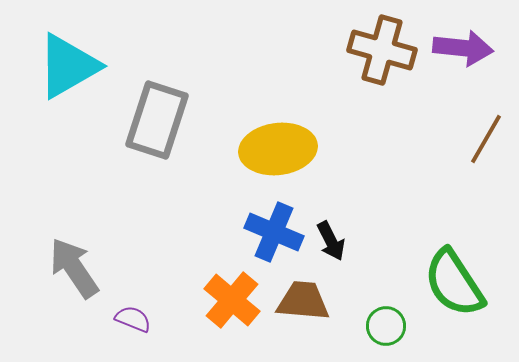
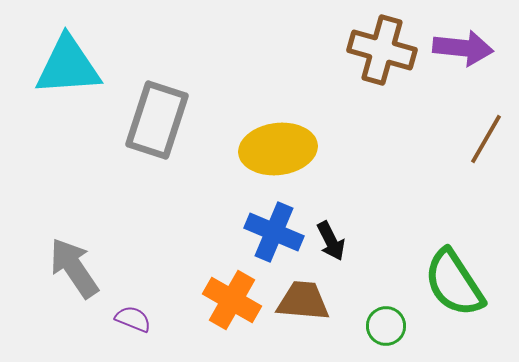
cyan triangle: rotated 26 degrees clockwise
orange cross: rotated 10 degrees counterclockwise
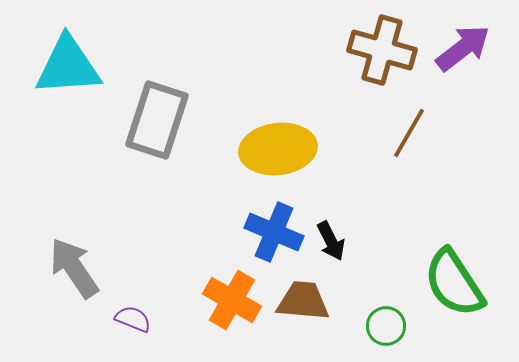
purple arrow: rotated 44 degrees counterclockwise
brown line: moved 77 px left, 6 px up
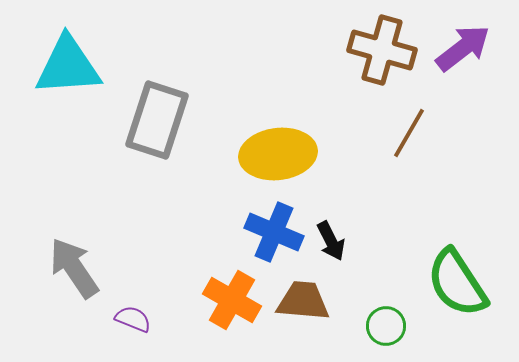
yellow ellipse: moved 5 px down
green semicircle: moved 3 px right
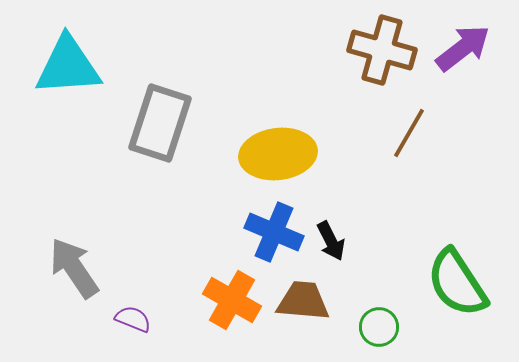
gray rectangle: moved 3 px right, 3 px down
green circle: moved 7 px left, 1 px down
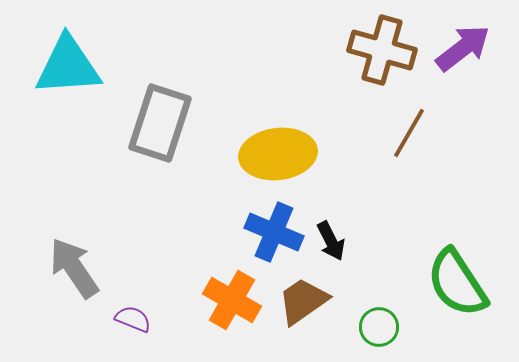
brown trapezoid: rotated 40 degrees counterclockwise
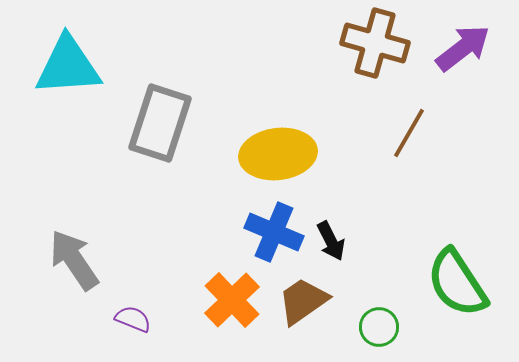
brown cross: moved 7 px left, 7 px up
gray arrow: moved 8 px up
orange cross: rotated 16 degrees clockwise
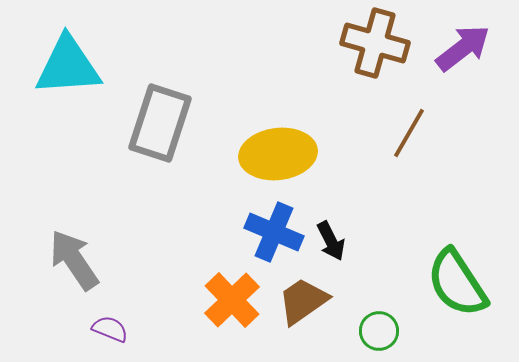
purple semicircle: moved 23 px left, 10 px down
green circle: moved 4 px down
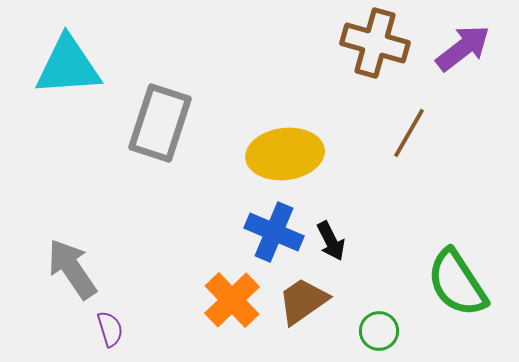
yellow ellipse: moved 7 px right
gray arrow: moved 2 px left, 9 px down
purple semicircle: rotated 51 degrees clockwise
